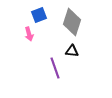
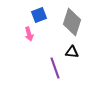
black triangle: moved 1 px down
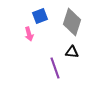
blue square: moved 1 px right, 1 px down
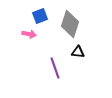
gray diamond: moved 2 px left, 2 px down
pink arrow: rotated 64 degrees counterclockwise
black triangle: moved 6 px right
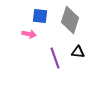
blue square: rotated 28 degrees clockwise
gray diamond: moved 4 px up
purple line: moved 10 px up
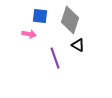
black triangle: moved 7 px up; rotated 24 degrees clockwise
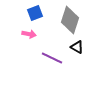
blue square: moved 5 px left, 3 px up; rotated 28 degrees counterclockwise
black triangle: moved 1 px left, 2 px down
purple line: moved 3 px left; rotated 45 degrees counterclockwise
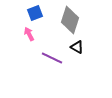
pink arrow: rotated 128 degrees counterclockwise
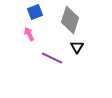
blue square: moved 1 px up
black triangle: rotated 32 degrees clockwise
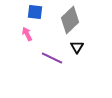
blue square: rotated 28 degrees clockwise
gray diamond: rotated 28 degrees clockwise
pink arrow: moved 2 px left
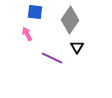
gray diamond: rotated 12 degrees counterclockwise
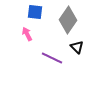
gray diamond: moved 2 px left
black triangle: rotated 16 degrees counterclockwise
